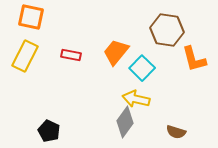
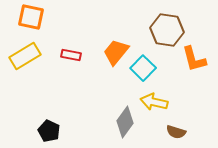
yellow rectangle: rotated 32 degrees clockwise
cyan square: moved 1 px right
yellow arrow: moved 18 px right, 3 px down
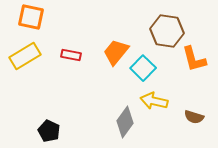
brown hexagon: moved 1 px down
yellow arrow: moved 1 px up
brown semicircle: moved 18 px right, 15 px up
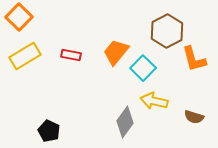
orange square: moved 12 px left; rotated 32 degrees clockwise
brown hexagon: rotated 24 degrees clockwise
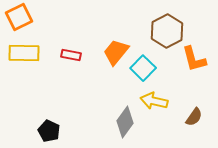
orange square: rotated 20 degrees clockwise
yellow rectangle: moved 1 px left, 3 px up; rotated 32 degrees clockwise
brown semicircle: rotated 72 degrees counterclockwise
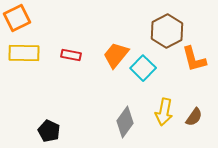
orange square: moved 2 px left, 1 px down
orange trapezoid: moved 3 px down
yellow arrow: moved 10 px right, 11 px down; rotated 92 degrees counterclockwise
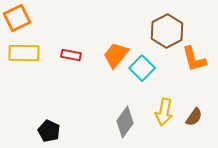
cyan square: moved 1 px left
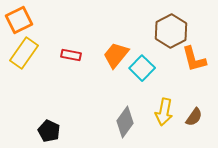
orange square: moved 2 px right, 2 px down
brown hexagon: moved 4 px right
yellow rectangle: rotated 56 degrees counterclockwise
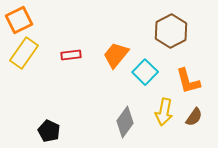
red rectangle: rotated 18 degrees counterclockwise
orange L-shape: moved 6 px left, 22 px down
cyan square: moved 3 px right, 4 px down
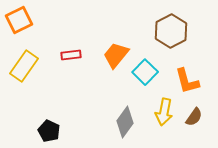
yellow rectangle: moved 13 px down
orange L-shape: moved 1 px left
